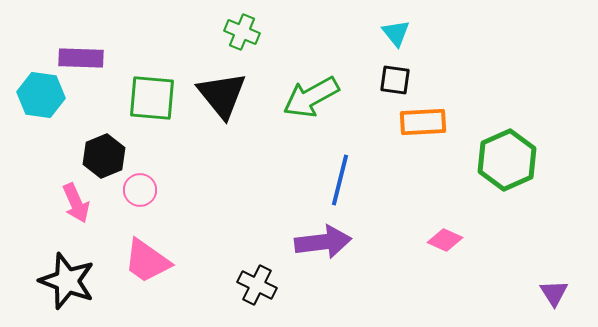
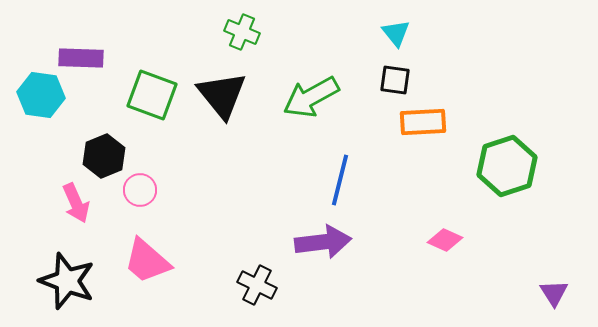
green square: moved 3 px up; rotated 15 degrees clockwise
green hexagon: moved 6 px down; rotated 6 degrees clockwise
pink trapezoid: rotated 6 degrees clockwise
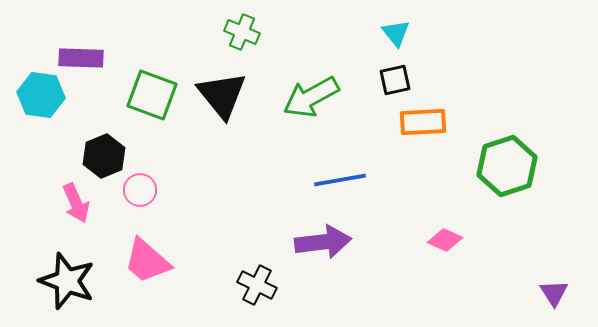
black square: rotated 20 degrees counterclockwise
blue line: rotated 66 degrees clockwise
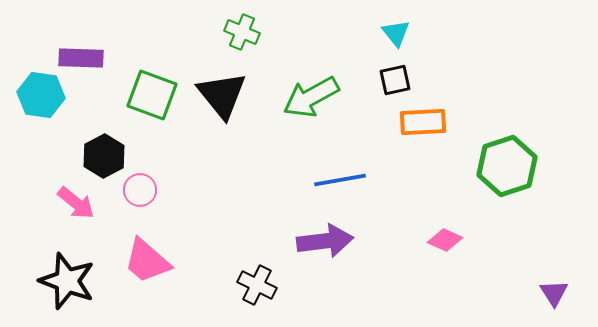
black hexagon: rotated 6 degrees counterclockwise
pink arrow: rotated 27 degrees counterclockwise
purple arrow: moved 2 px right, 1 px up
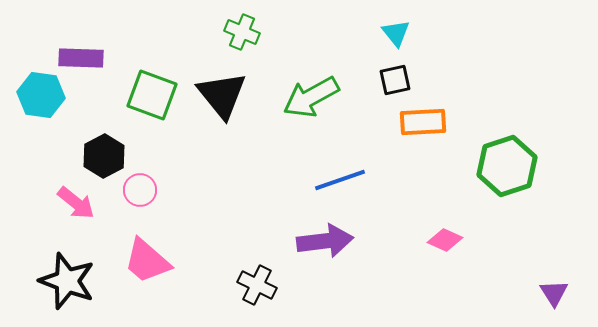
blue line: rotated 9 degrees counterclockwise
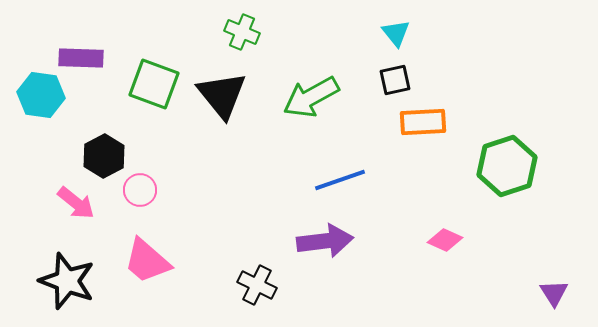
green square: moved 2 px right, 11 px up
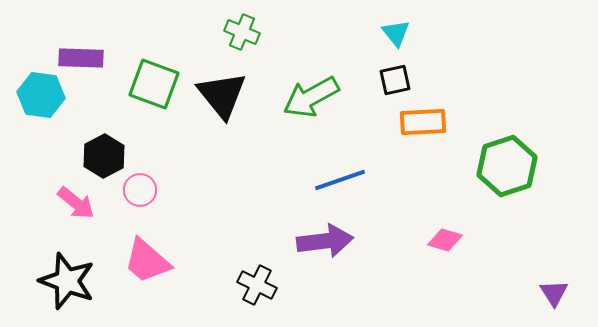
pink diamond: rotated 8 degrees counterclockwise
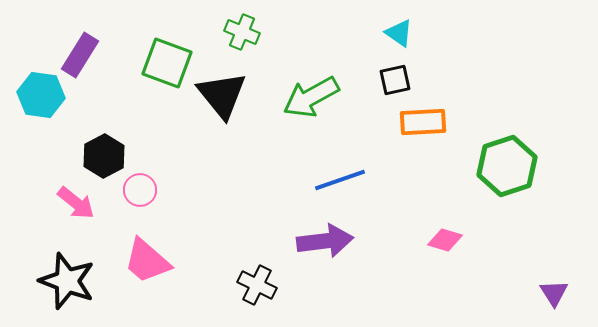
cyan triangle: moved 3 px right; rotated 16 degrees counterclockwise
purple rectangle: moved 1 px left, 3 px up; rotated 60 degrees counterclockwise
green square: moved 13 px right, 21 px up
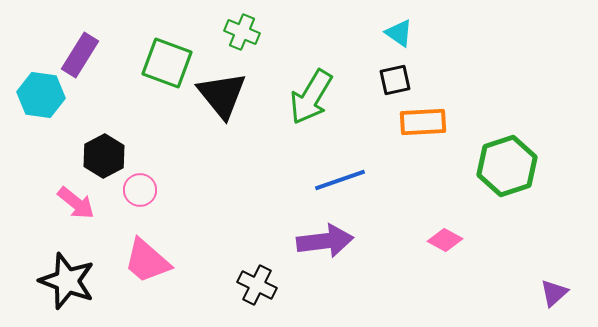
green arrow: rotated 30 degrees counterclockwise
pink diamond: rotated 12 degrees clockwise
purple triangle: rotated 20 degrees clockwise
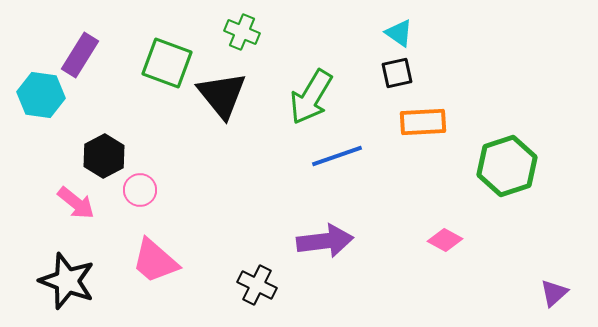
black square: moved 2 px right, 7 px up
blue line: moved 3 px left, 24 px up
pink trapezoid: moved 8 px right
